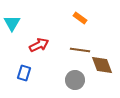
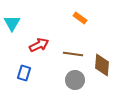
brown line: moved 7 px left, 4 px down
brown diamond: rotated 25 degrees clockwise
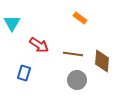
red arrow: rotated 60 degrees clockwise
brown diamond: moved 4 px up
gray circle: moved 2 px right
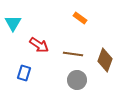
cyan triangle: moved 1 px right
brown diamond: moved 3 px right, 1 px up; rotated 15 degrees clockwise
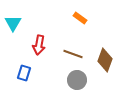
red arrow: rotated 66 degrees clockwise
brown line: rotated 12 degrees clockwise
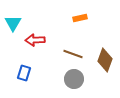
orange rectangle: rotated 48 degrees counterclockwise
red arrow: moved 4 px left, 5 px up; rotated 78 degrees clockwise
gray circle: moved 3 px left, 1 px up
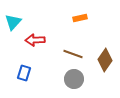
cyan triangle: moved 1 px up; rotated 12 degrees clockwise
brown diamond: rotated 15 degrees clockwise
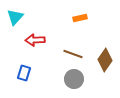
cyan triangle: moved 2 px right, 5 px up
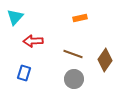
red arrow: moved 2 px left, 1 px down
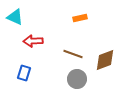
cyan triangle: rotated 48 degrees counterclockwise
brown diamond: rotated 35 degrees clockwise
gray circle: moved 3 px right
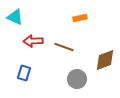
brown line: moved 9 px left, 7 px up
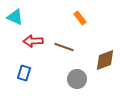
orange rectangle: rotated 64 degrees clockwise
